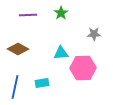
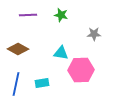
green star: moved 2 px down; rotated 24 degrees counterclockwise
cyan triangle: rotated 14 degrees clockwise
pink hexagon: moved 2 px left, 2 px down
blue line: moved 1 px right, 3 px up
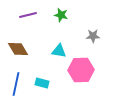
purple line: rotated 12 degrees counterclockwise
gray star: moved 1 px left, 2 px down
brown diamond: rotated 30 degrees clockwise
cyan triangle: moved 2 px left, 2 px up
cyan rectangle: rotated 24 degrees clockwise
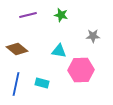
brown diamond: moved 1 px left; rotated 20 degrees counterclockwise
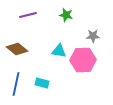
green star: moved 5 px right
pink hexagon: moved 2 px right, 10 px up
